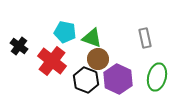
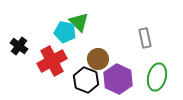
green triangle: moved 13 px left, 16 px up; rotated 25 degrees clockwise
red cross: rotated 24 degrees clockwise
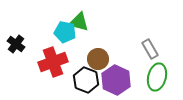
green triangle: rotated 30 degrees counterclockwise
gray rectangle: moved 5 px right, 11 px down; rotated 18 degrees counterclockwise
black cross: moved 3 px left, 2 px up
red cross: moved 1 px right, 1 px down; rotated 8 degrees clockwise
purple hexagon: moved 2 px left, 1 px down
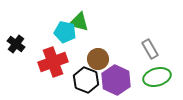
green ellipse: rotated 60 degrees clockwise
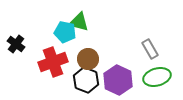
brown circle: moved 10 px left
purple hexagon: moved 2 px right
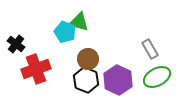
cyan pentagon: rotated 10 degrees clockwise
red cross: moved 17 px left, 7 px down
green ellipse: rotated 12 degrees counterclockwise
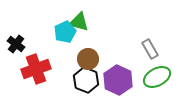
cyan pentagon: rotated 25 degrees clockwise
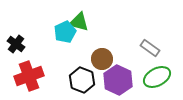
gray rectangle: moved 1 px up; rotated 24 degrees counterclockwise
brown circle: moved 14 px right
red cross: moved 7 px left, 7 px down
black hexagon: moved 4 px left
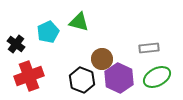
cyan pentagon: moved 17 px left
gray rectangle: moved 1 px left; rotated 42 degrees counterclockwise
purple hexagon: moved 1 px right, 2 px up
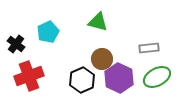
green triangle: moved 19 px right
black hexagon: rotated 15 degrees clockwise
